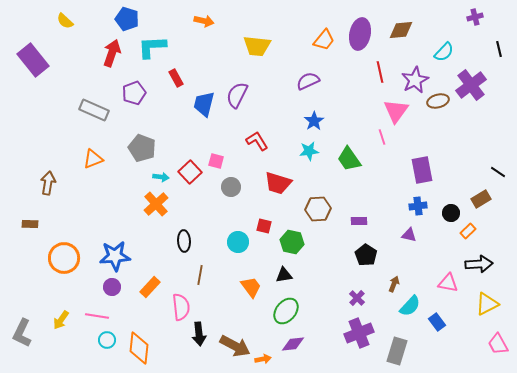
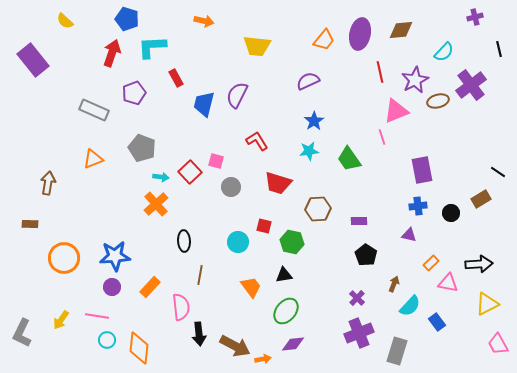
pink triangle at (396, 111): rotated 32 degrees clockwise
orange rectangle at (468, 231): moved 37 px left, 32 px down
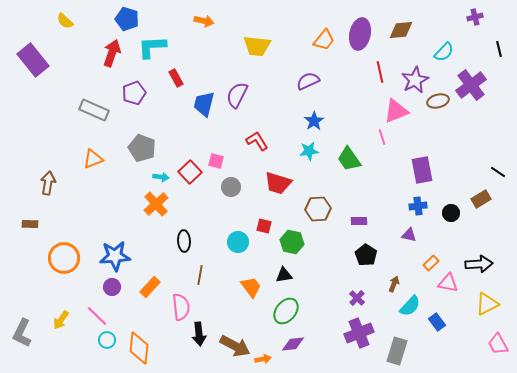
pink line at (97, 316): rotated 35 degrees clockwise
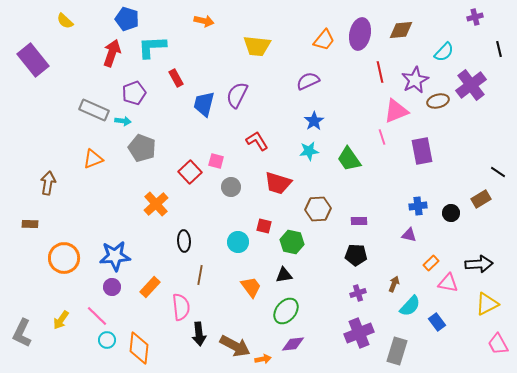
purple rectangle at (422, 170): moved 19 px up
cyan arrow at (161, 177): moved 38 px left, 56 px up
black pentagon at (366, 255): moved 10 px left; rotated 30 degrees counterclockwise
purple cross at (357, 298): moved 1 px right, 5 px up; rotated 28 degrees clockwise
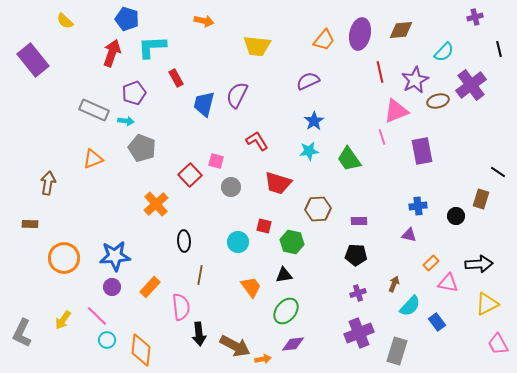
cyan arrow at (123, 121): moved 3 px right
red square at (190, 172): moved 3 px down
brown rectangle at (481, 199): rotated 42 degrees counterclockwise
black circle at (451, 213): moved 5 px right, 3 px down
yellow arrow at (61, 320): moved 2 px right
orange diamond at (139, 348): moved 2 px right, 2 px down
